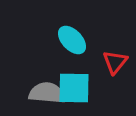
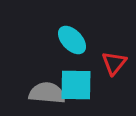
red triangle: moved 1 px left, 1 px down
cyan square: moved 2 px right, 3 px up
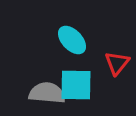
red triangle: moved 3 px right
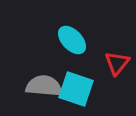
cyan square: moved 4 px down; rotated 18 degrees clockwise
gray semicircle: moved 3 px left, 7 px up
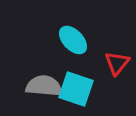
cyan ellipse: moved 1 px right
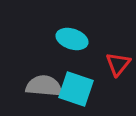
cyan ellipse: moved 1 px left, 1 px up; rotated 28 degrees counterclockwise
red triangle: moved 1 px right, 1 px down
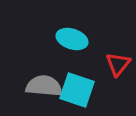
cyan square: moved 1 px right, 1 px down
